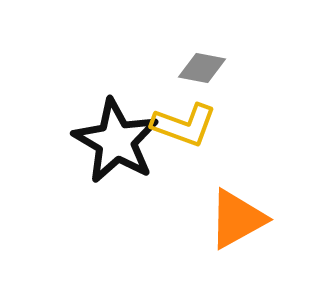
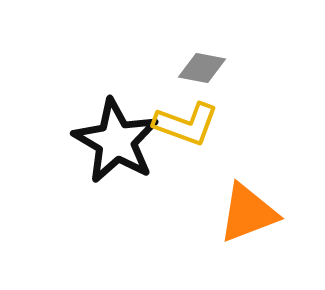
yellow L-shape: moved 2 px right, 1 px up
orange triangle: moved 11 px right, 6 px up; rotated 8 degrees clockwise
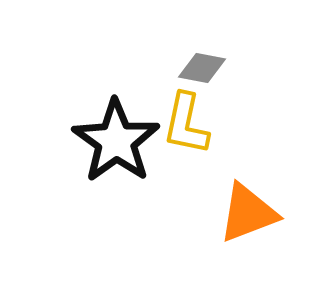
yellow L-shape: rotated 82 degrees clockwise
black star: rotated 6 degrees clockwise
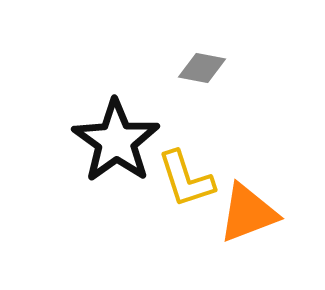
yellow L-shape: moved 55 px down; rotated 30 degrees counterclockwise
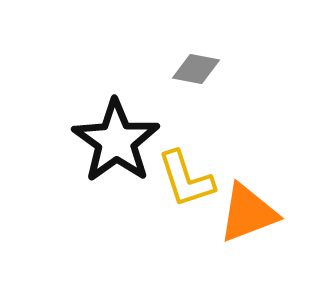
gray diamond: moved 6 px left, 1 px down
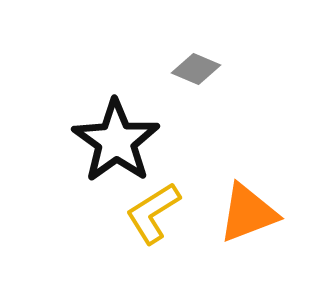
gray diamond: rotated 12 degrees clockwise
yellow L-shape: moved 33 px left, 34 px down; rotated 76 degrees clockwise
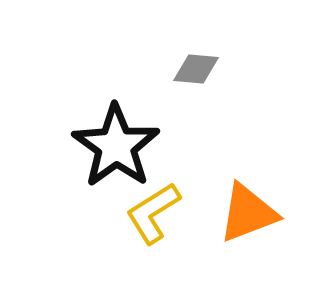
gray diamond: rotated 18 degrees counterclockwise
black star: moved 5 px down
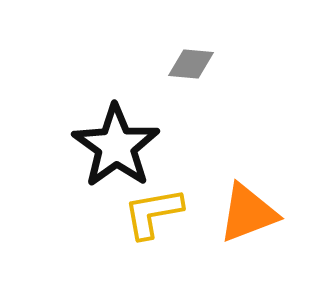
gray diamond: moved 5 px left, 5 px up
yellow L-shape: rotated 22 degrees clockwise
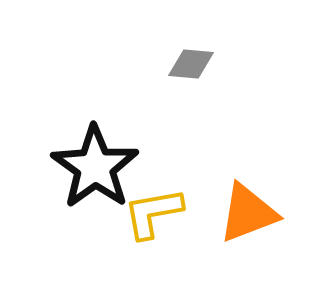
black star: moved 21 px left, 21 px down
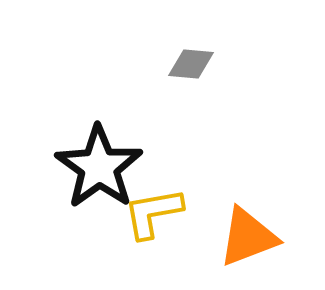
black star: moved 4 px right
orange triangle: moved 24 px down
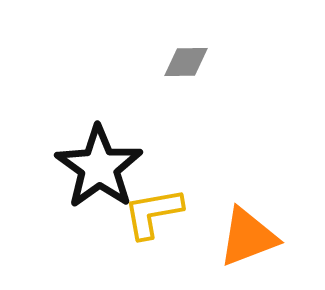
gray diamond: moved 5 px left, 2 px up; rotated 6 degrees counterclockwise
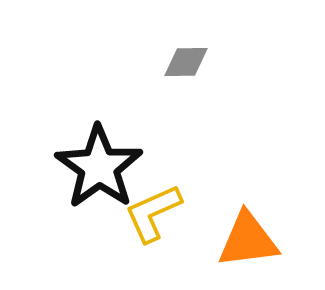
yellow L-shape: rotated 14 degrees counterclockwise
orange triangle: moved 3 px down; rotated 14 degrees clockwise
